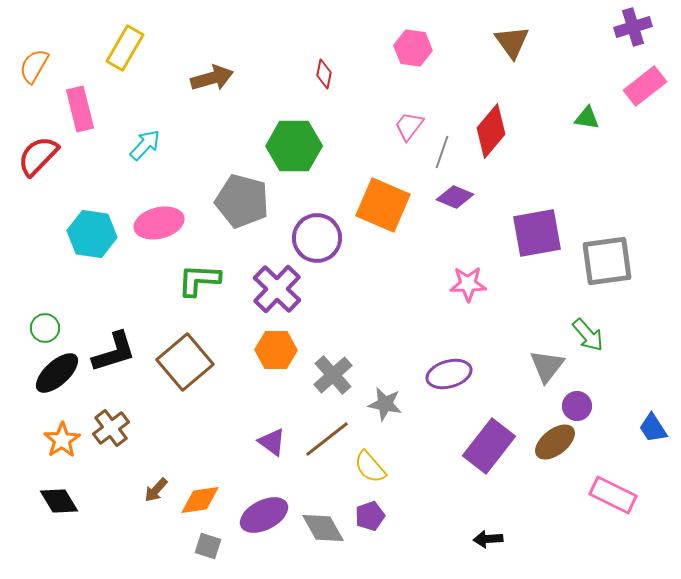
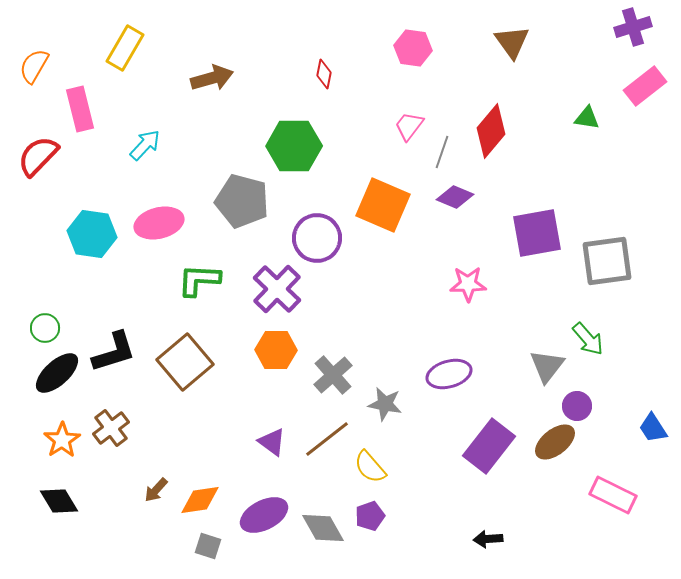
green arrow at (588, 335): moved 4 px down
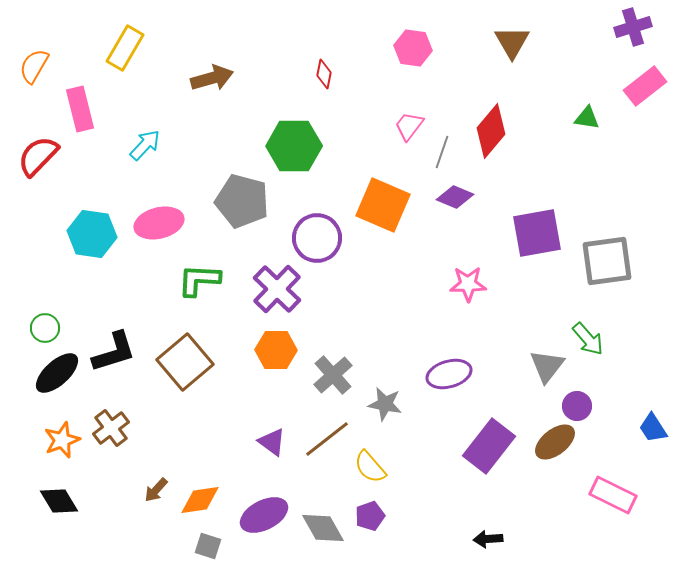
brown triangle at (512, 42): rotated 6 degrees clockwise
orange star at (62, 440): rotated 12 degrees clockwise
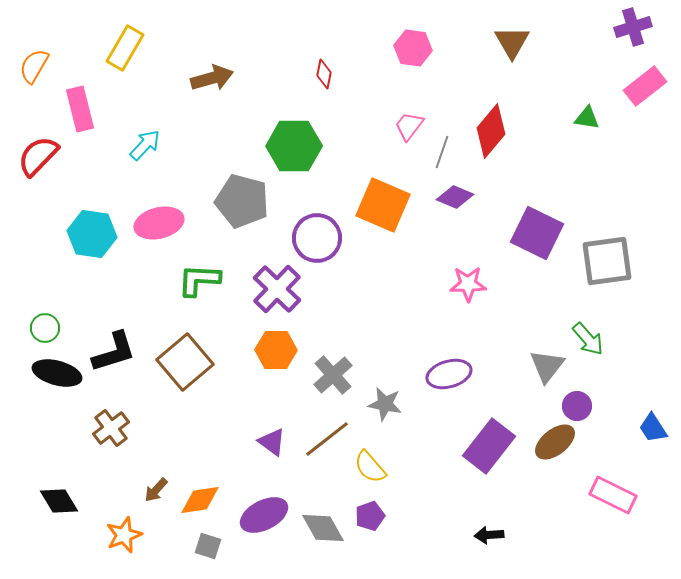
purple square at (537, 233): rotated 36 degrees clockwise
black ellipse at (57, 373): rotated 57 degrees clockwise
orange star at (62, 440): moved 62 px right, 95 px down
black arrow at (488, 539): moved 1 px right, 4 px up
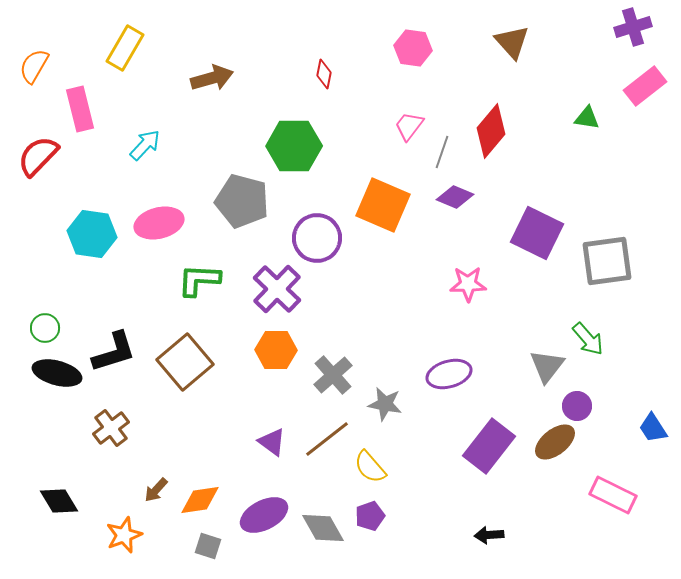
brown triangle at (512, 42): rotated 12 degrees counterclockwise
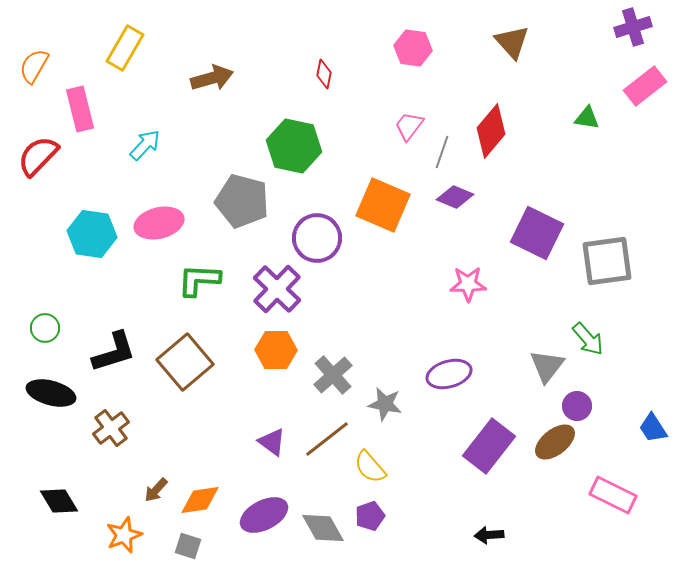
green hexagon at (294, 146): rotated 12 degrees clockwise
black ellipse at (57, 373): moved 6 px left, 20 px down
gray square at (208, 546): moved 20 px left
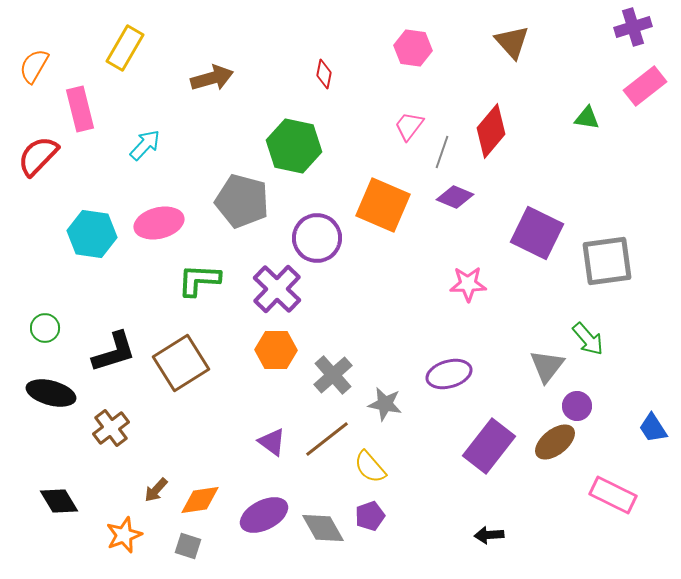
brown square at (185, 362): moved 4 px left, 1 px down; rotated 8 degrees clockwise
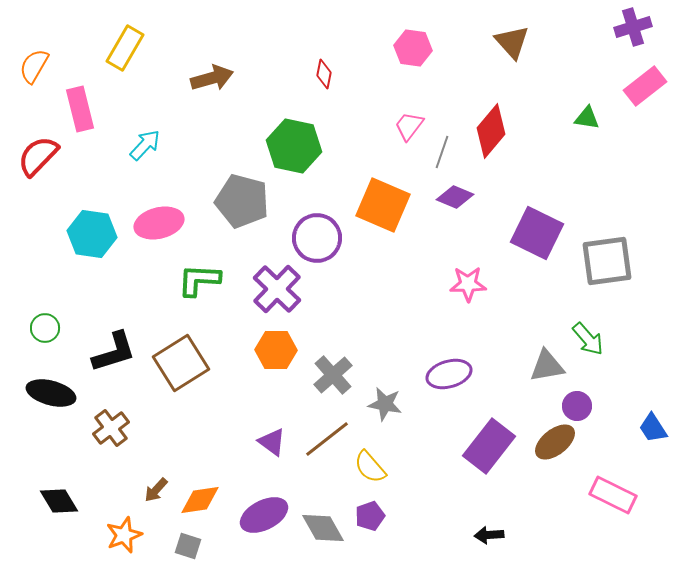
gray triangle at (547, 366): rotated 42 degrees clockwise
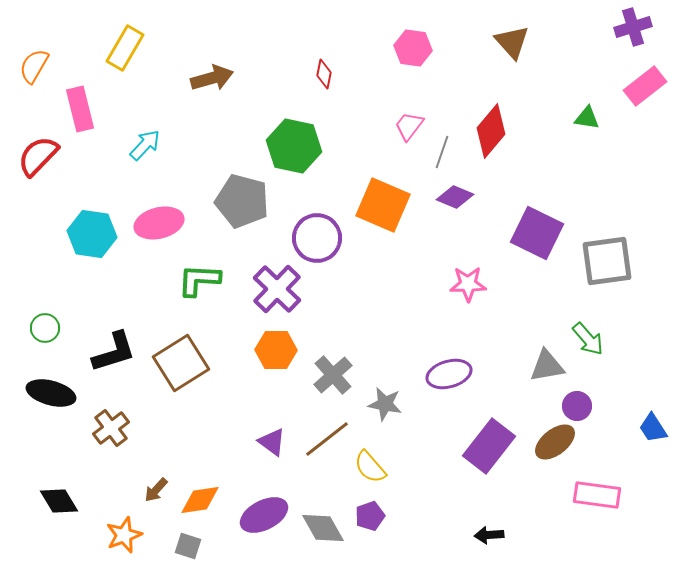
pink rectangle at (613, 495): moved 16 px left; rotated 18 degrees counterclockwise
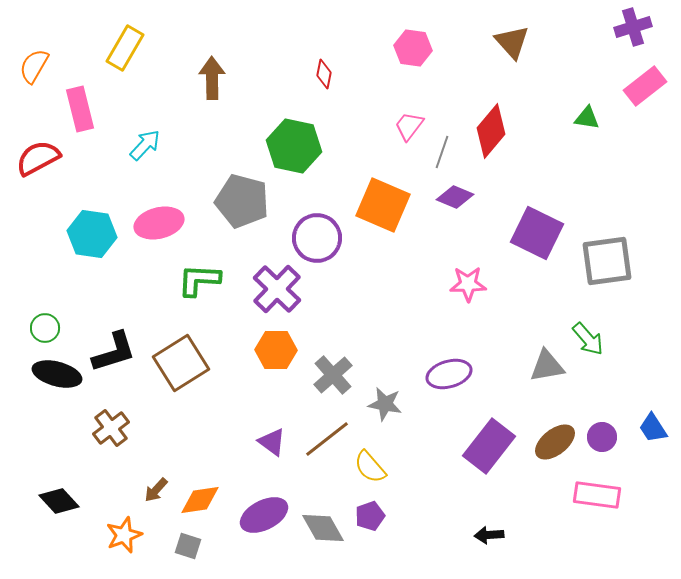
brown arrow at (212, 78): rotated 75 degrees counterclockwise
red semicircle at (38, 156): moved 2 px down; rotated 18 degrees clockwise
black ellipse at (51, 393): moved 6 px right, 19 px up
purple circle at (577, 406): moved 25 px right, 31 px down
black diamond at (59, 501): rotated 12 degrees counterclockwise
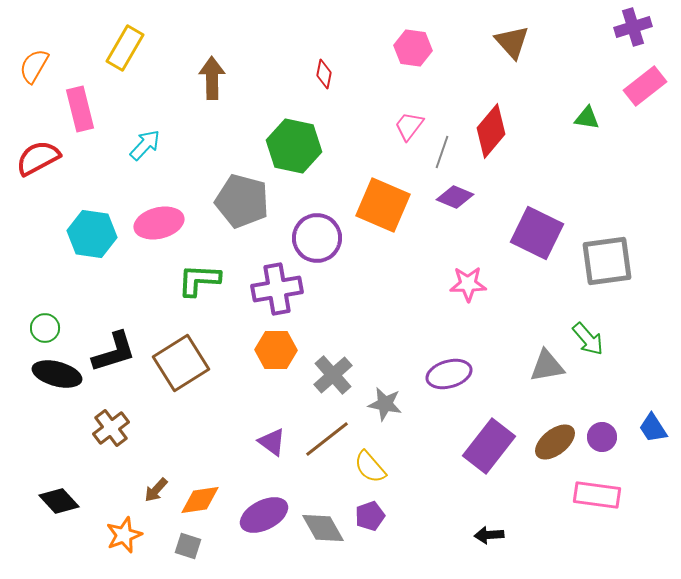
purple cross at (277, 289): rotated 36 degrees clockwise
